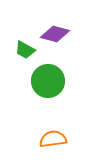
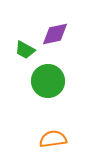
purple diamond: rotated 28 degrees counterclockwise
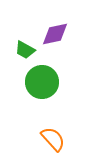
green circle: moved 6 px left, 1 px down
orange semicircle: rotated 56 degrees clockwise
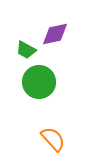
green trapezoid: moved 1 px right
green circle: moved 3 px left
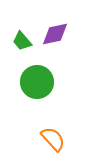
green trapezoid: moved 4 px left, 9 px up; rotated 20 degrees clockwise
green circle: moved 2 px left
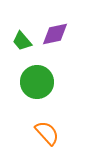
orange semicircle: moved 6 px left, 6 px up
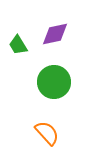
green trapezoid: moved 4 px left, 4 px down; rotated 10 degrees clockwise
green circle: moved 17 px right
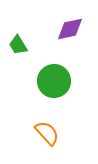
purple diamond: moved 15 px right, 5 px up
green circle: moved 1 px up
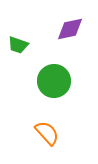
green trapezoid: rotated 40 degrees counterclockwise
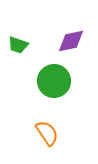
purple diamond: moved 1 px right, 12 px down
orange semicircle: rotated 8 degrees clockwise
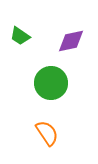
green trapezoid: moved 2 px right, 9 px up; rotated 15 degrees clockwise
green circle: moved 3 px left, 2 px down
